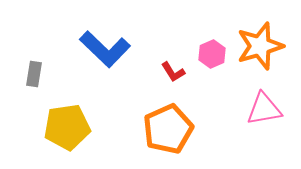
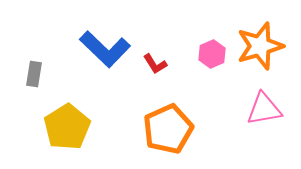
red L-shape: moved 18 px left, 8 px up
yellow pentagon: rotated 24 degrees counterclockwise
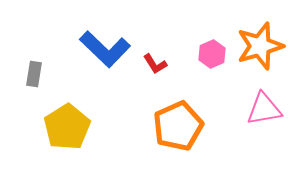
orange pentagon: moved 10 px right, 3 px up
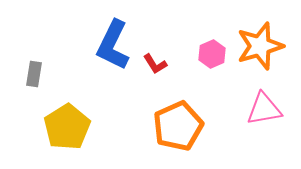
blue L-shape: moved 8 px right, 4 px up; rotated 72 degrees clockwise
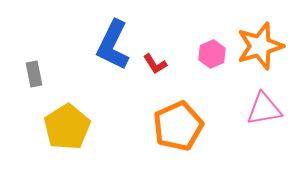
gray rectangle: rotated 20 degrees counterclockwise
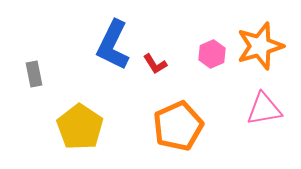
yellow pentagon: moved 13 px right; rotated 6 degrees counterclockwise
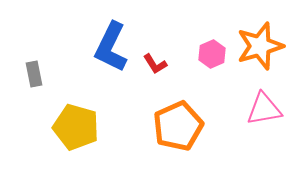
blue L-shape: moved 2 px left, 2 px down
yellow pentagon: moved 4 px left; rotated 18 degrees counterclockwise
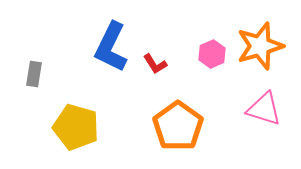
gray rectangle: rotated 20 degrees clockwise
pink triangle: rotated 27 degrees clockwise
orange pentagon: rotated 12 degrees counterclockwise
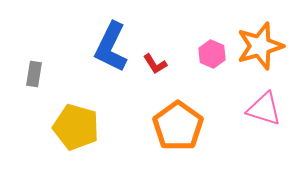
pink hexagon: rotated 12 degrees counterclockwise
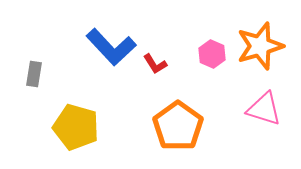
blue L-shape: rotated 69 degrees counterclockwise
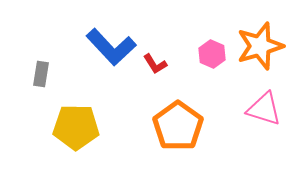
gray rectangle: moved 7 px right
yellow pentagon: rotated 15 degrees counterclockwise
